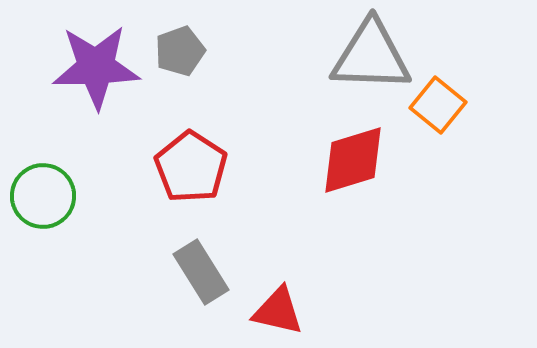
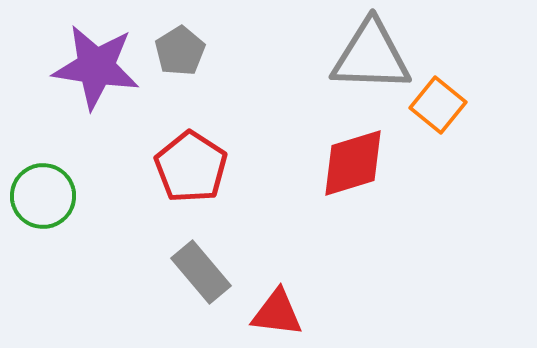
gray pentagon: rotated 12 degrees counterclockwise
purple star: rotated 10 degrees clockwise
red diamond: moved 3 px down
gray rectangle: rotated 8 degrees counterclockwise
red triangle: moved 1 px left, 2 px down; rotated 6 degrees counterclockwise
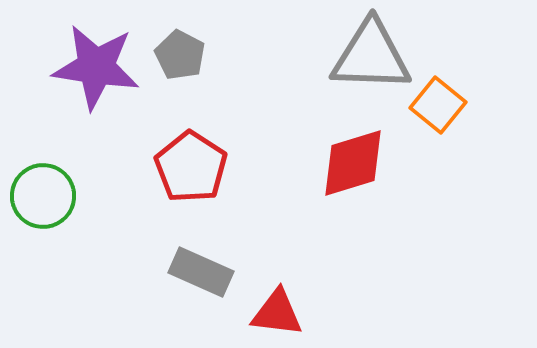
gray pentagon: moved 4 px down; rotated 12 degrees counterclockwise
gray rectangle: rotated 26 degrees counterclockwise
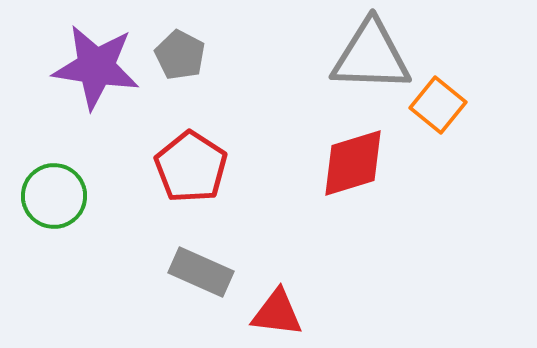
green circle: moved 11 px right
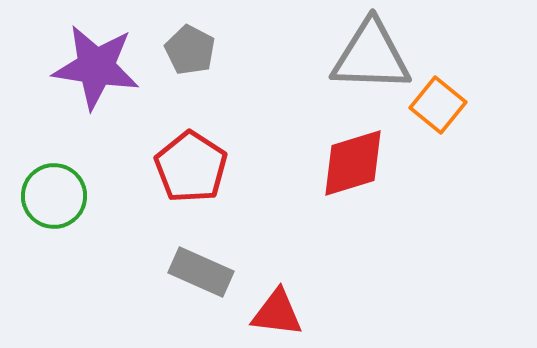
gray pentagon: moved 10 px right, 5 px up
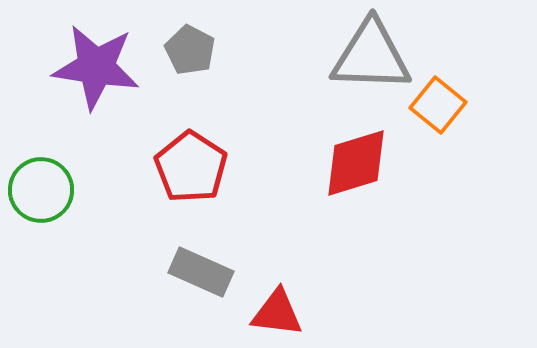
red diamond: moved 3 px right
green circle: moved 13 px left, 6 px up
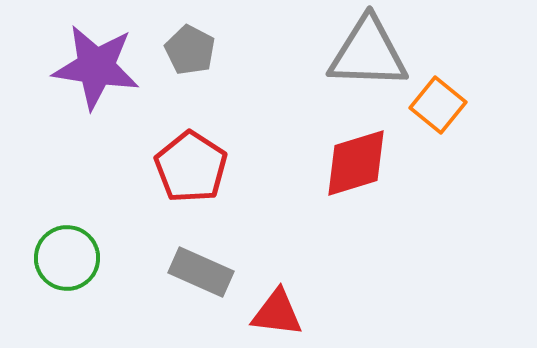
gray triangle: moved 3 px left, 3 px up
green circle: moved 26 px right, 68 px down
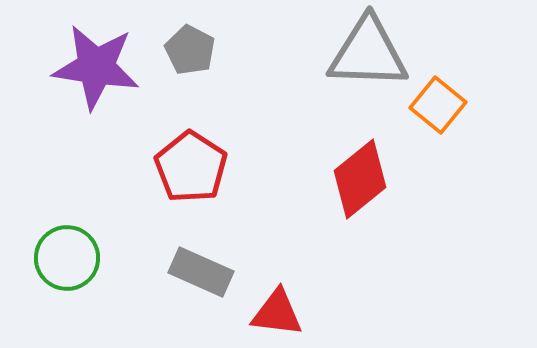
red diamond: moved 4 px right, 16 px down; rotated 22 degrees counterclockwise
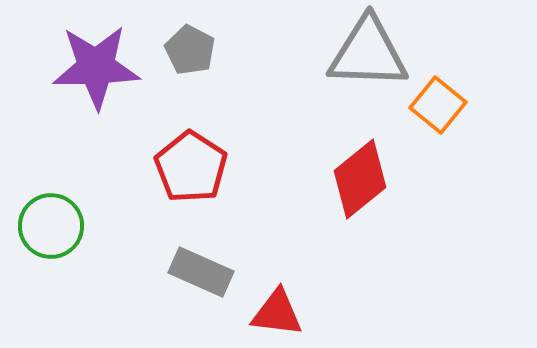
purple star: rotated 10 degrees counterclockwise
green circle: moved 16 px left, 32 px up
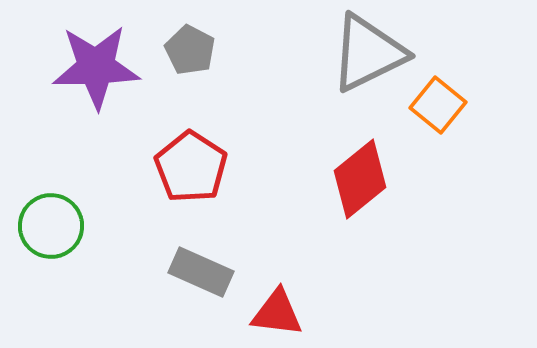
gray triangle: rotated 28 degrees counterclockwise
